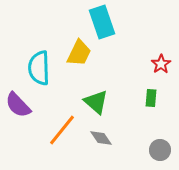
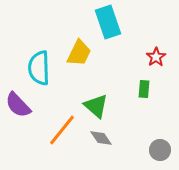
cyan rectangle: moved 6 px right
red star: moved 5 px left, 7 px up
green rectangle: moved 7 px left, 9 px up
green triangle: moved 4 px down
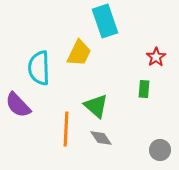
cyan rectangle: moved 3 px left, 1 px up
orange line: moved 4 px right, 1 px up; rotated 36 degrees counterclockwise
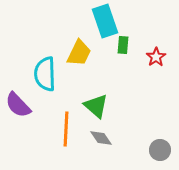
cyan semicircle: moved 6 px right, 6 px down
green rectangle: moved 21 px left, 44 px up
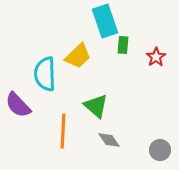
yellow trapezoid: moved 1 px left, 3 px down; rotated 20 degrees clockwise
orange line: moved 3 px left, 2 px down
gray diamond: moved 8 px right, 2 px down
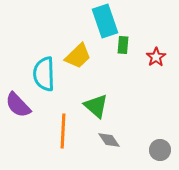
cyan semicircle: moved 1 px left
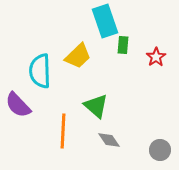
cyan semicircle: moved 4 px left, 3 px up
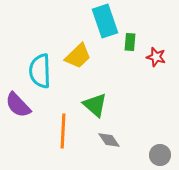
green rectangle: moved 7 px right, 3 px up
red star: rotated 24 degrees counterclockwise
green triangle: moved 1 px left, 1 px up
gray circle: moved 5 px down
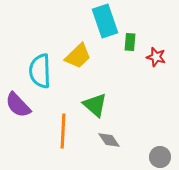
gray circle: moved 2 px down
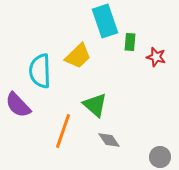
orange line: rotated 16 degrees clockwise
